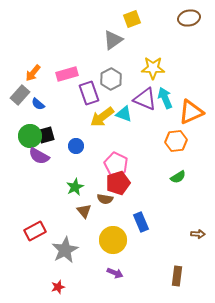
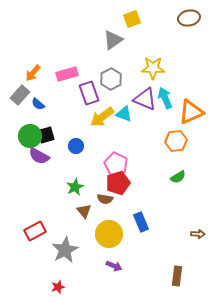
yellow circle: moved 4 px left, 6 px up
purple arrow: moved 1 px left, 7 px up
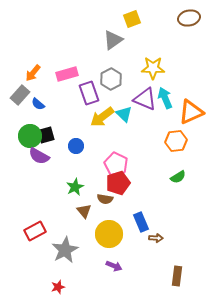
cyan triangle: rotated 24 degrees clockwise
brown arrow: moved 42 px left, 4 px down
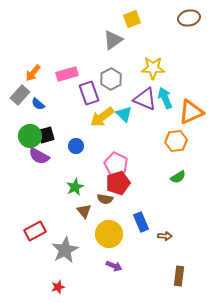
brown arrow: moved 9 px right, 2 px up
brown rectangle: moved 2 px right
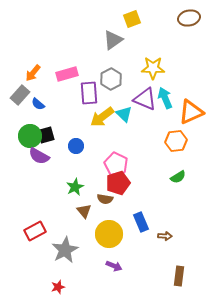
purple rectangle: rotated 15 degrees clockwise
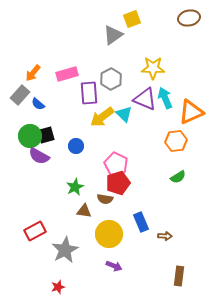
gray triangle: moved 5 px up
brown triangle: rotated 42 degrees counterclockwise
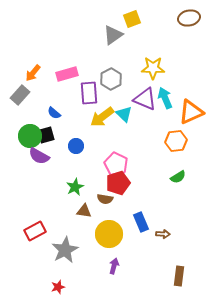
blue semicircle: moved 16 px right, 9 px down
brown arrow: moved 2 px left, 2 px up
purple arrow: rotated 98 degrees counterclockwise
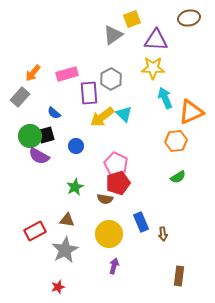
gray rectangle: moved 2 px down
purple triangle: moved 11 px right, 59 px up; rotated 20 degrees counterclockwise
brown triangle: moved 17 px left, 9 px down
brown arrow: rotated 80 degrees clockwise
